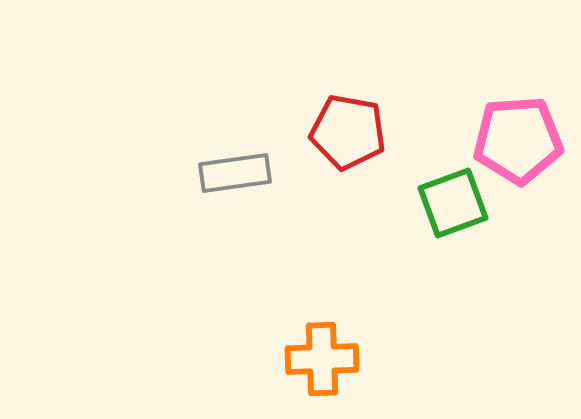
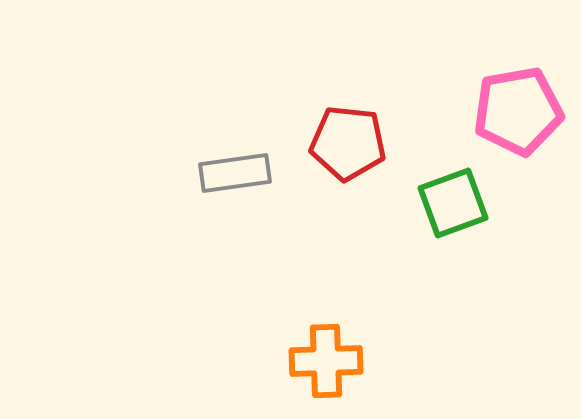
red pentagon: moved 11 px down; rotated 4 degrees counterclockwise
pink pentagon: moved 29 px up; rotated 6 degrees counterclockwise
orange cross: moved 4 px right, 2 px down
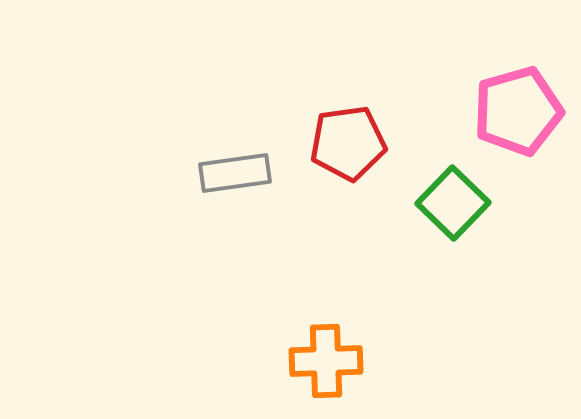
pink pentagon: rotated 6 degrees counterclockwise
red pentagon: rotated 14 degrees counterclockwise
green square: rotated 26 degrees counterclockwise
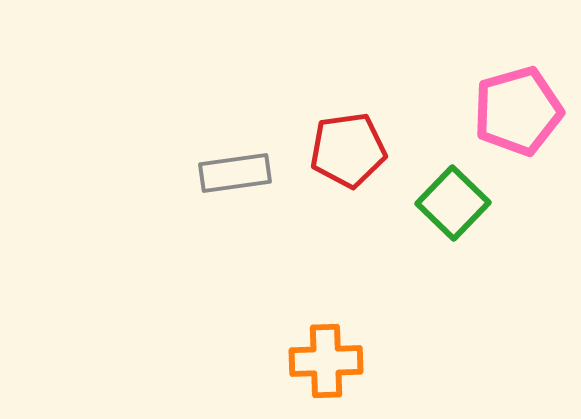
red pentagon: moved 7 px down
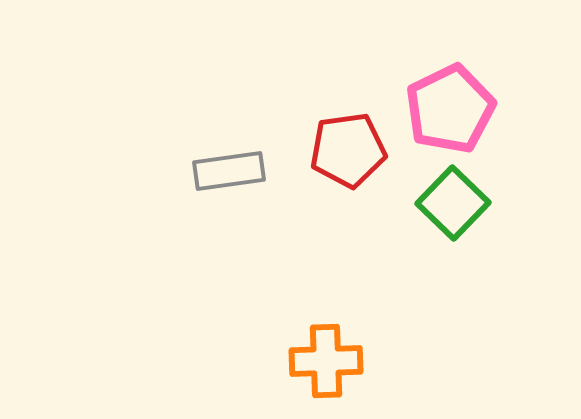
pink pentagon: moved 68 px left, 2 px up; rotated 10 degrees counterclockwise
gray rectangle: moved 6 px left, 2 px up
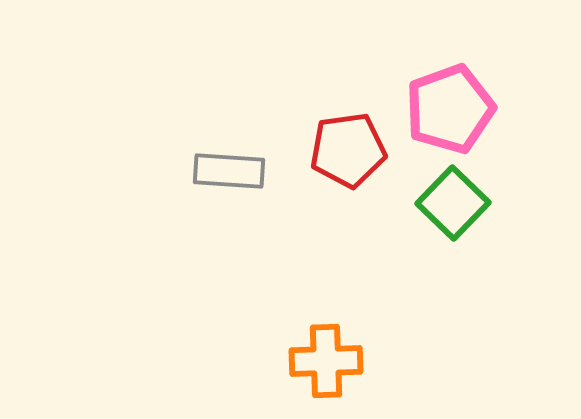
pink pentagon: rotated 6 degrees clockwise
gray rectangle: rotated 12 degrees clockwise
